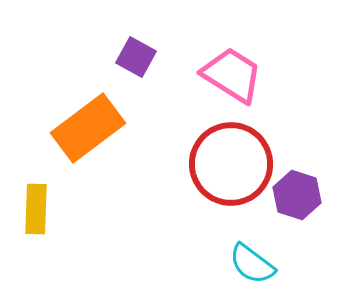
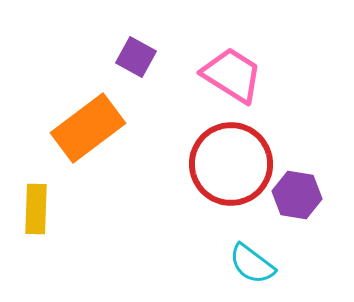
purple hexagon: rotated 9 degrees counterclockwise
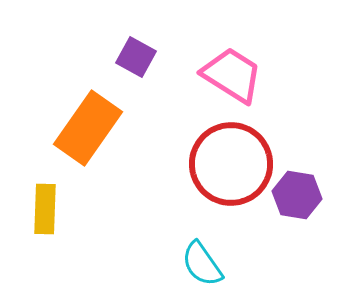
orange rectangle: rotated 18 degrees counterclockwise
yellow rectangle: moved 9 px right
cyan semicircle: moved 50 px left; rotated 18 degrees clockwise
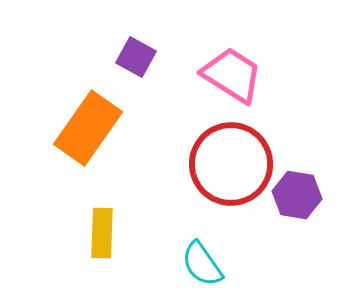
yellow rectangle: moved 57 px right, 24 px down
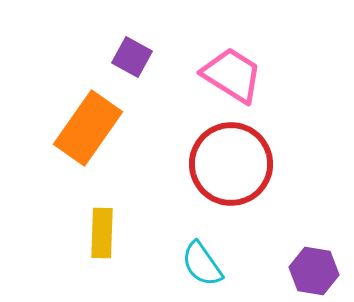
purple square: moved 4 px left
purple hexagon: moved 17 px right, 76 px down
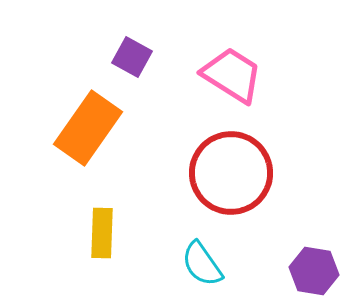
red circle: moved 9 px down
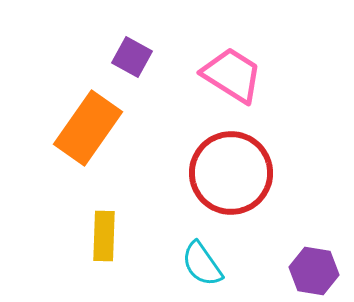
yellow rectangle: moved 2 px right, 3 px down
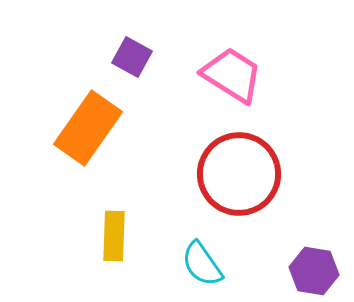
red circle: moved 8 px right, 1 px down
yellow rectangle: moved 10 px right
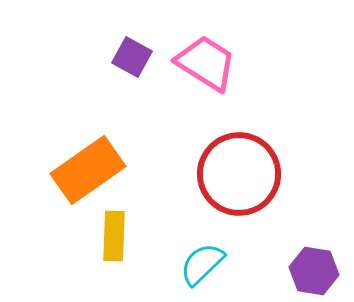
pink trapezoid: moved 26 px left, 12 px up
orange rectangle: moved 42 px down; rotated 20 degrees clockwise
cyan semicircle: rotated 81 degrees clockwise
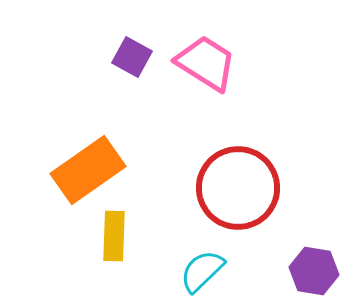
red circle: moved 1 px left, 14 px down
cyan semicircle: moved 7 px down
